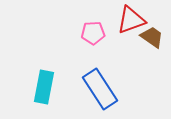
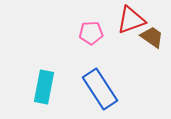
pink pentagon: moved 2 px left
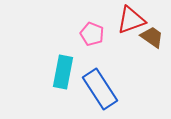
pink pentagon: moved 1 px right, 1 px down; rotated 25 degrees clockwise
cyan rectangle: moved 19 px right, 15 px up
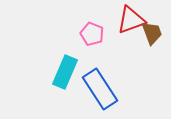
brown trapezoid: moved 4 px up; rotated 35 degrees clockwise
cyan rectangle: moved 2 px right; rotated 12 degrees clockwise
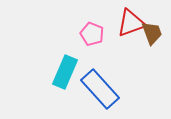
red triangle: moved 3 px down
blue rectangle: rotated 9 degrees counterclockwise
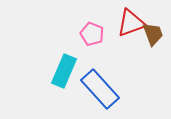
brown trapezoid: moved 1 px right, 1 px down
cyan rectangle: moved 1 px left, 1 px up
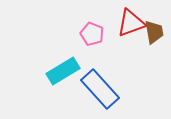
brown trapezoid: moved 1 px right, 2 px up; rotated 10 degrees clockwise
cyan rectangle: moved 1 px left; rotated 36 degrees clockwise
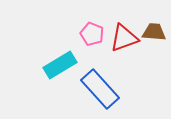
red triangle: moved 7 px left, 15 px down
brown trapezoid: rotated 75 degrees counterclockwise
cyan rectangle: moved 3 px left, 6 px up
